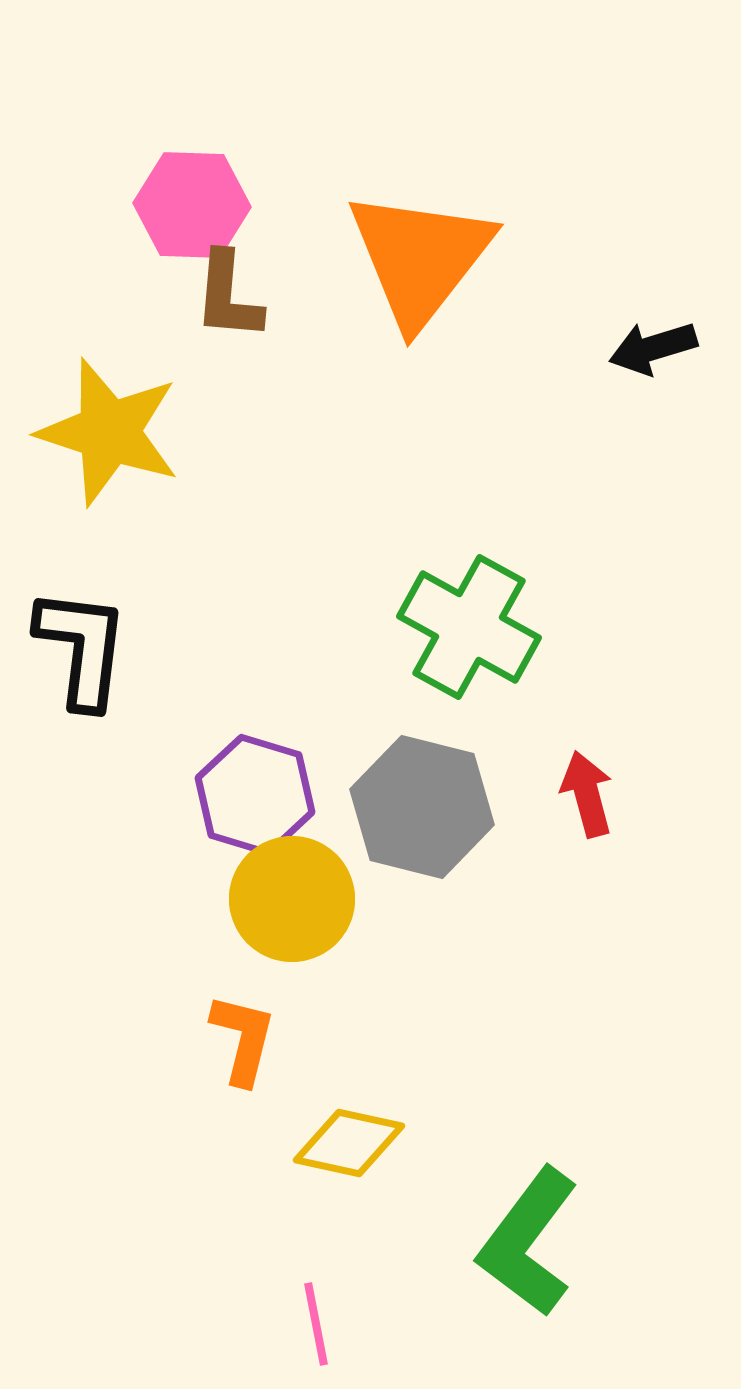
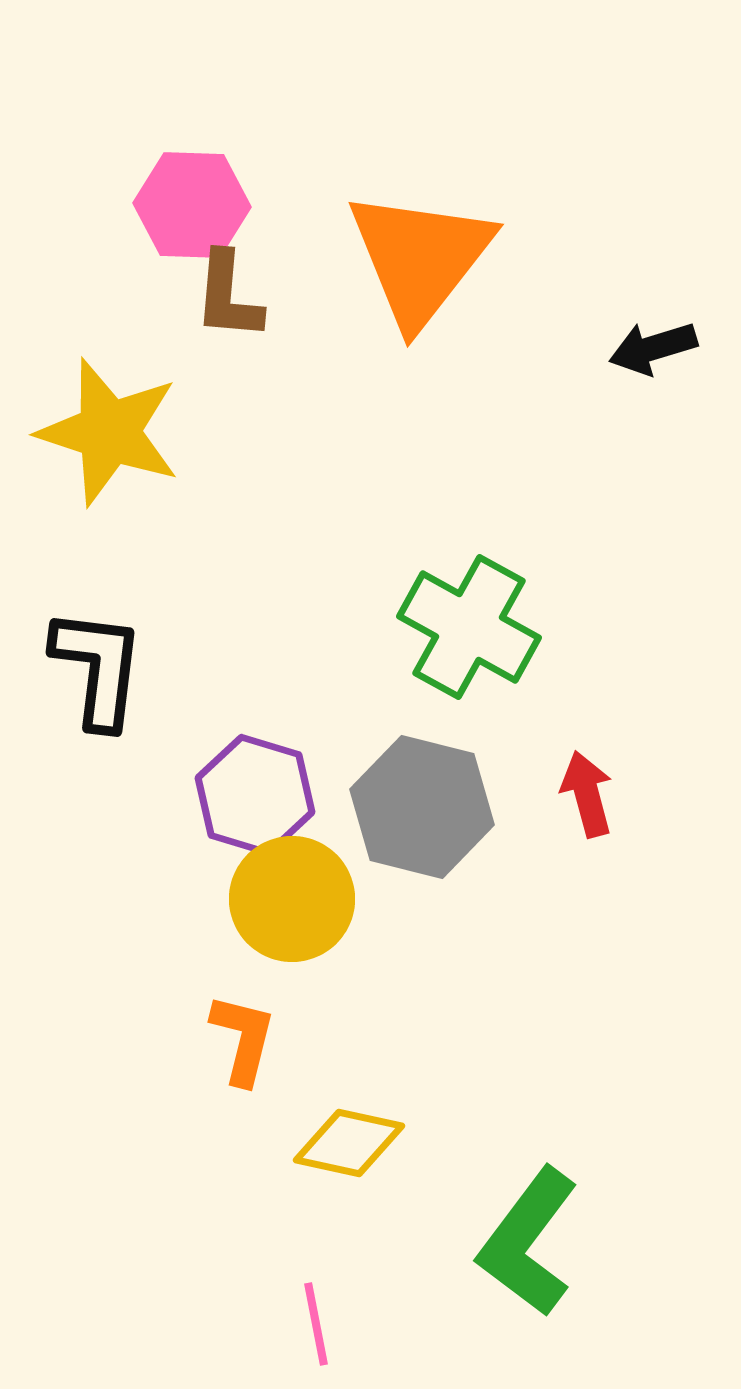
black L-shape: moved 16 px right, 20 px down
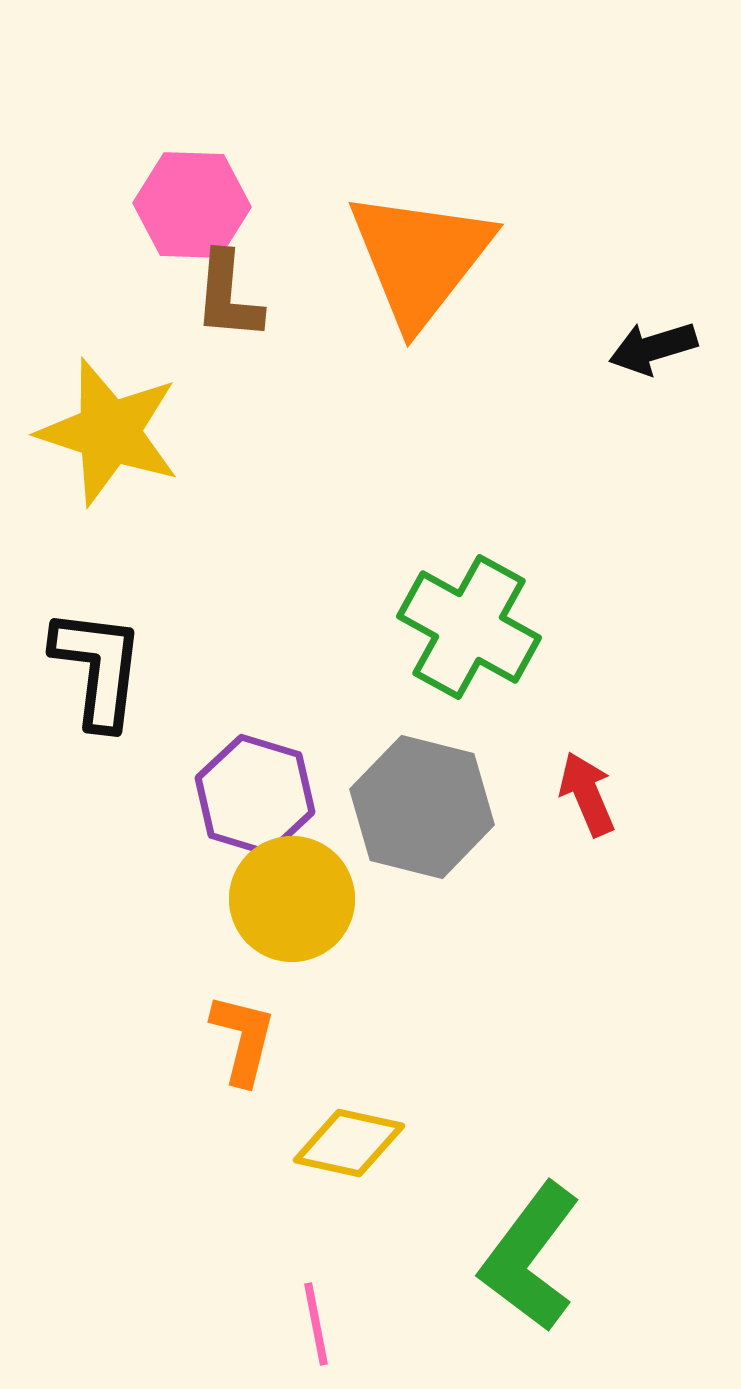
red arrow: rotated 8 degrees counterclockwise
green L-shape: moved 2 px right, 15 px down
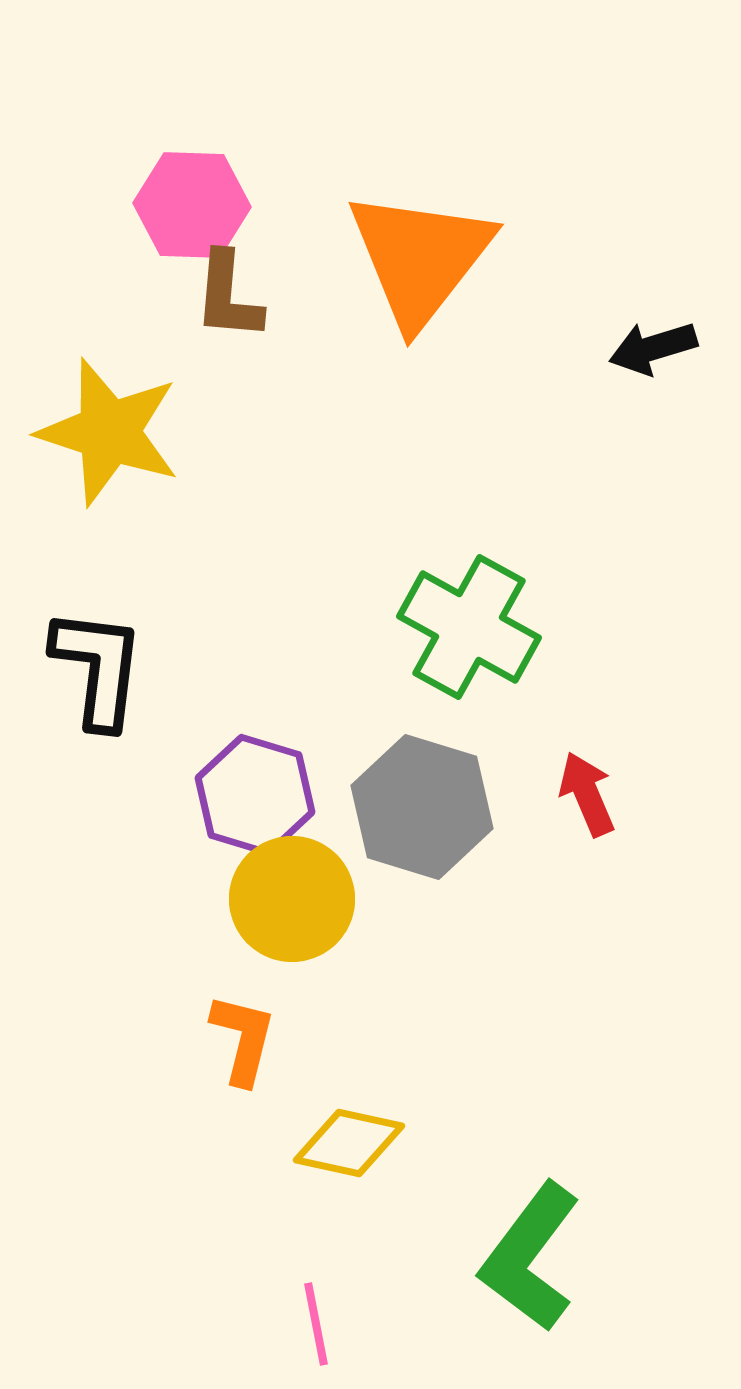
gray hexagon: rotated 3 degrees clockwise
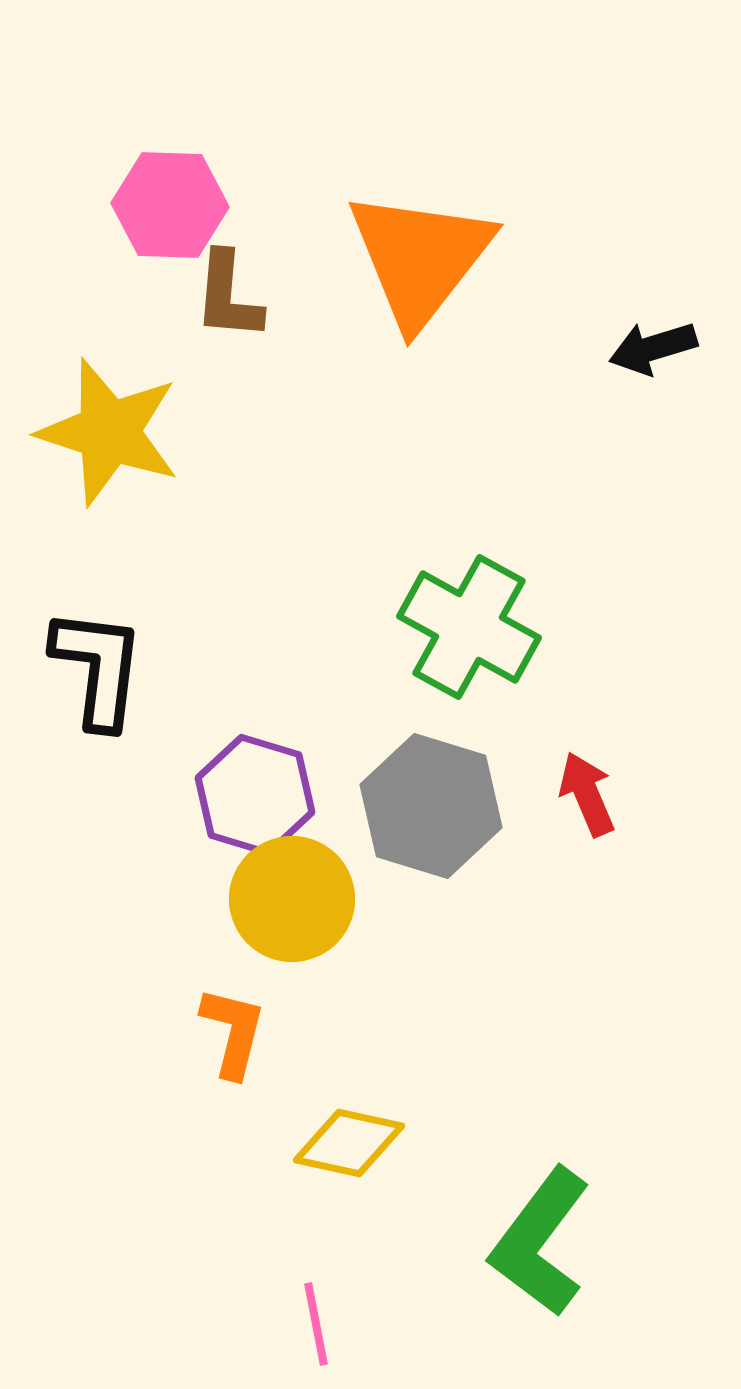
pink hexagon: moved 22 px left
gray hexagon: moved 9 px right, 1 px up
orange L-shape: moved 10 px left, 7 px up
green L-shape: moved 10 px right, 15 px up
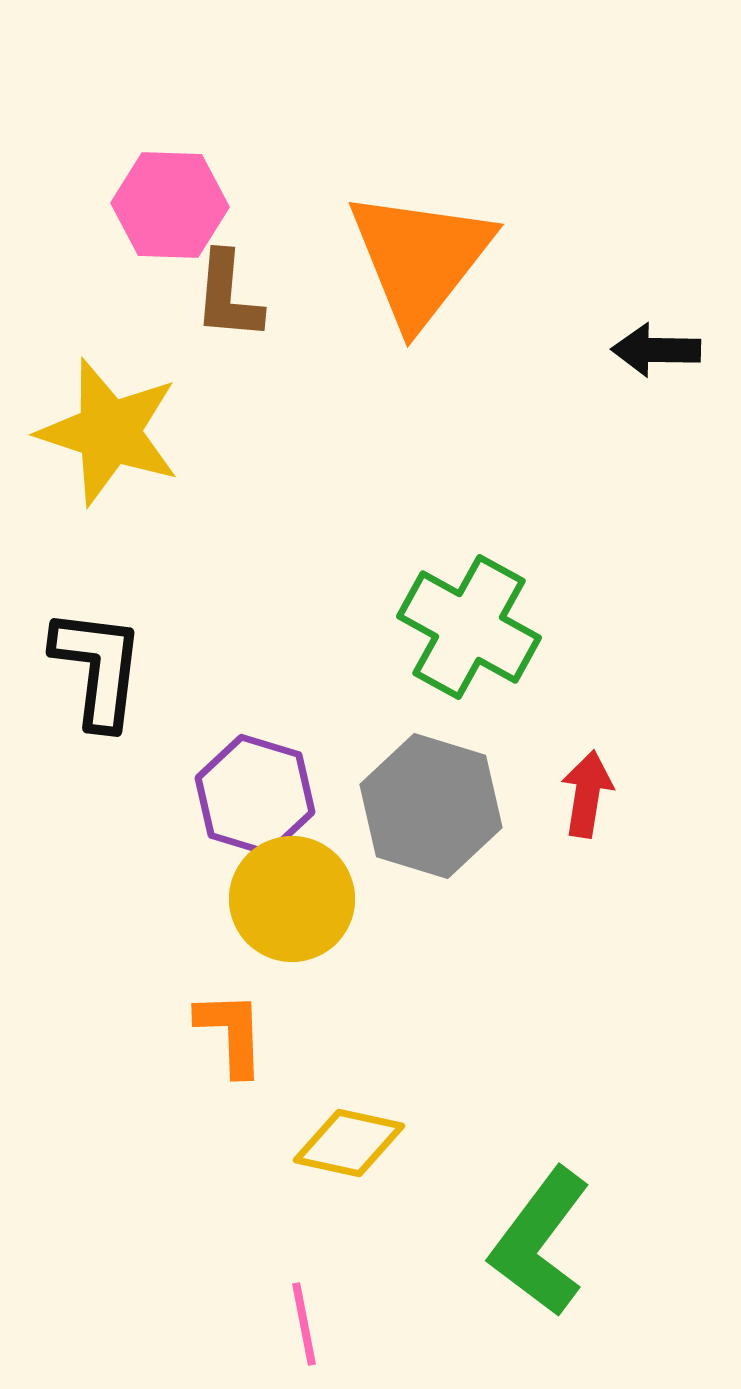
black arrow: moved 3 px right, 2 px down; rotated 18 degrees clockwise
red arrow: rotated 32 degrees clockwise
orange L-shape: moved 2 px left, 1 px down; rotated 16 degrees counterclockwise
pink line: moved 12 px left
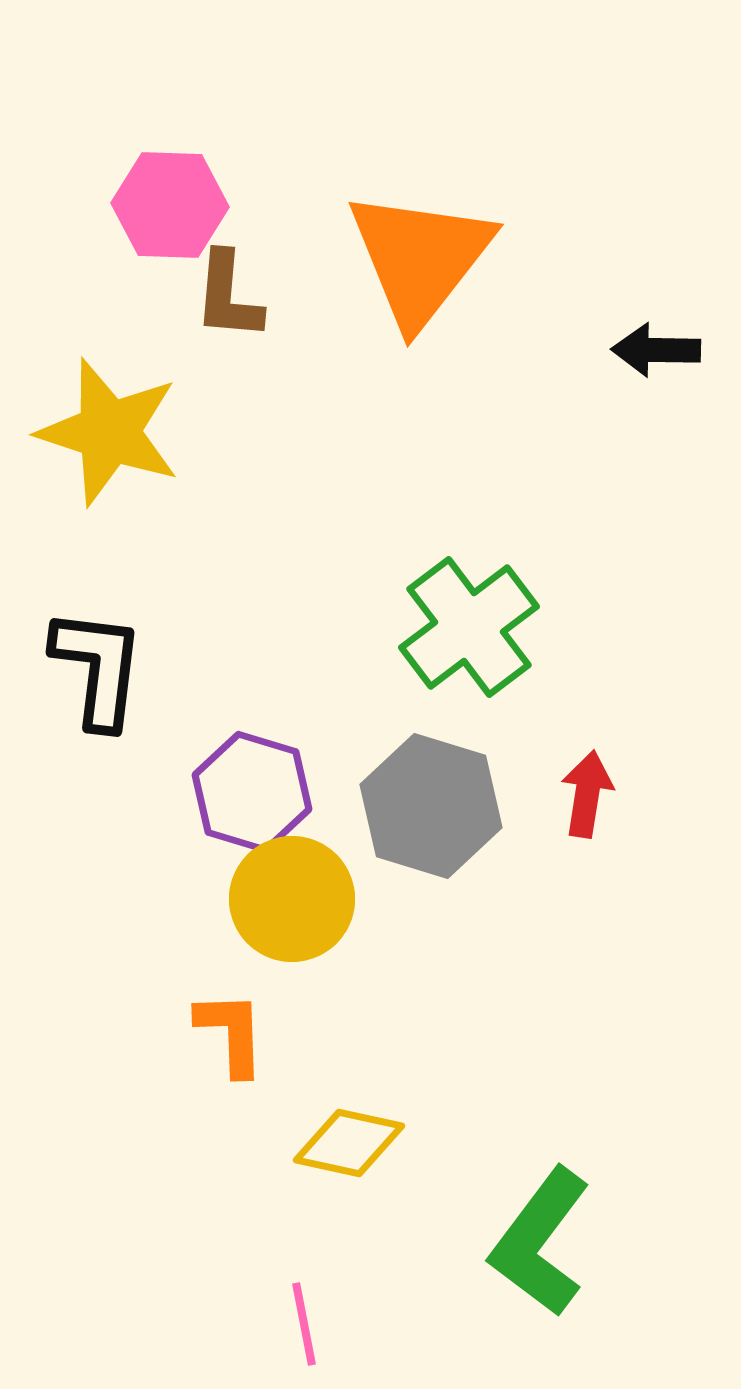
green cross: rotated 24 degrees clockwise
purple hexagon: moved 3 px left, 3 px up
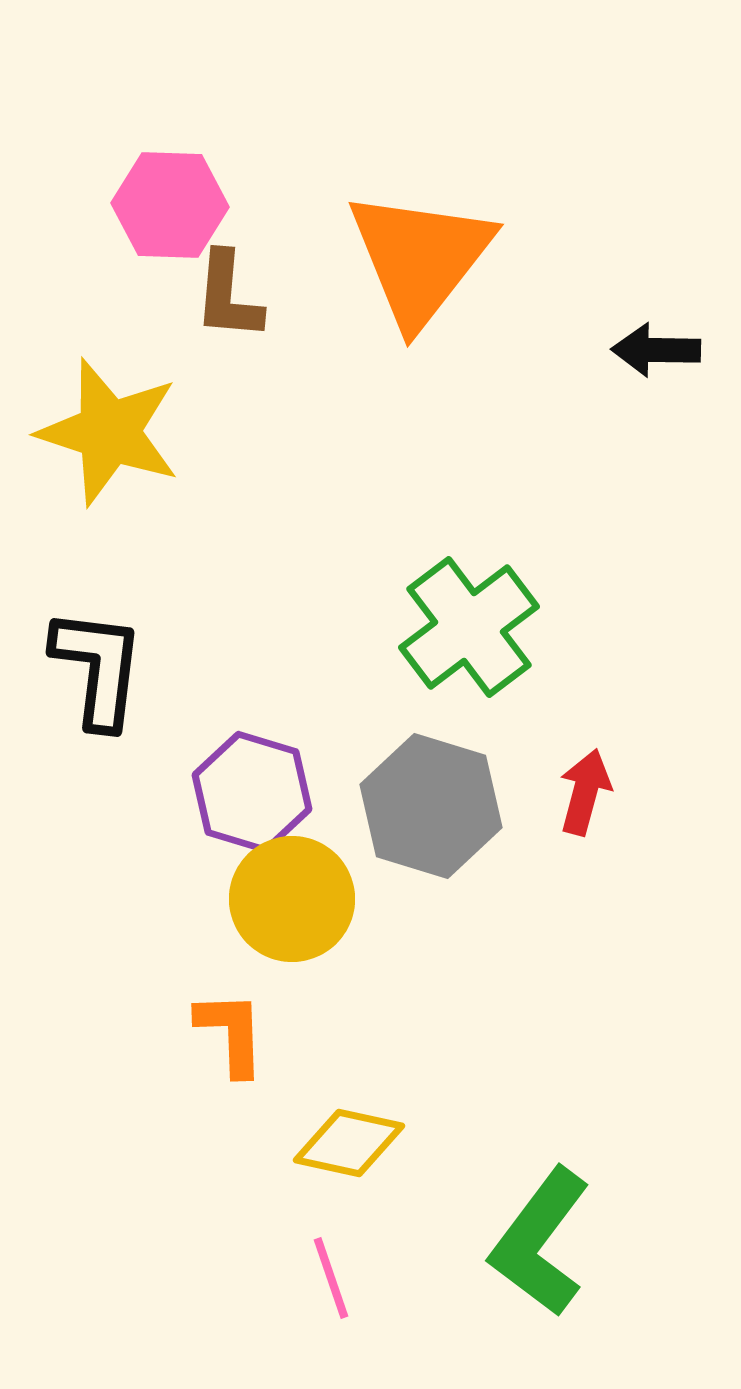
red arrow: moved 2 px left, 2 px up; rotated 6 degrees clockwise
pink line: moved 27 px right, 46 px up; rotated 8 degrees counterclockwise
